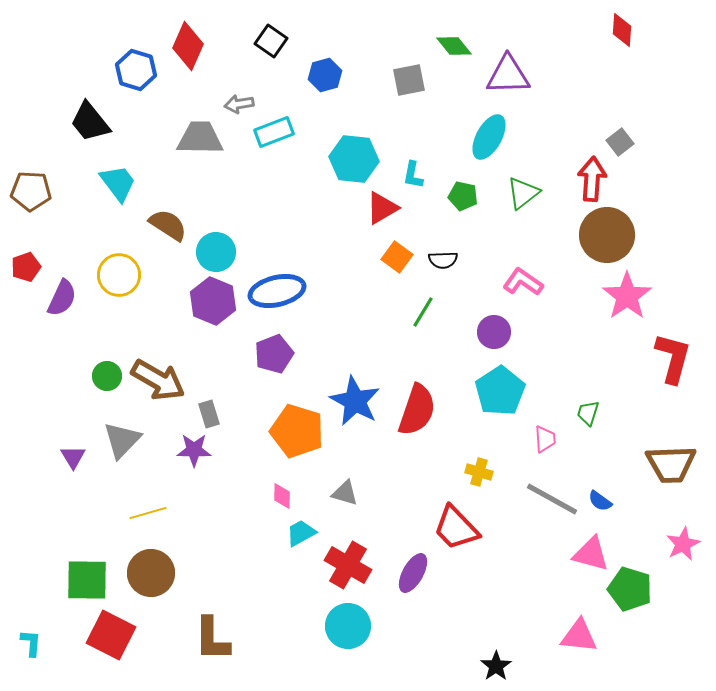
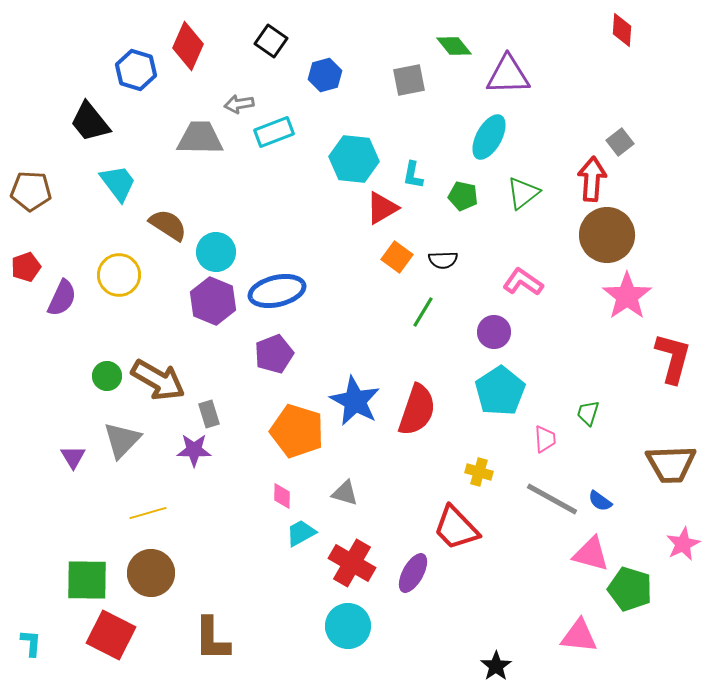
red cross at (348, 565): moved 4 px right, 2 px up
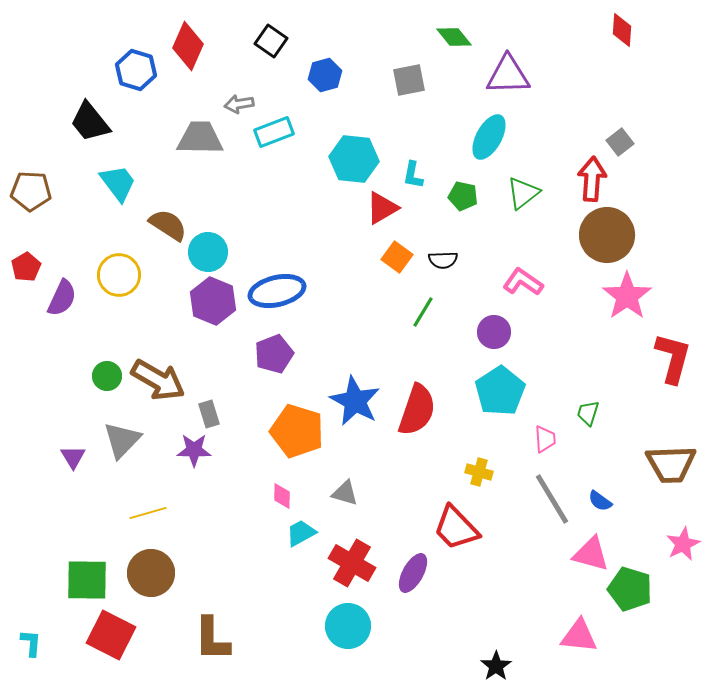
green diamond at (454, 46): moved 9 px up
cyan circle at (216, 252): moved 8 px left
red pentagon at (26, 267): rotated 12 degrees counterclockwise
gray line at (552, 499): rotated 30 degrees clockwise
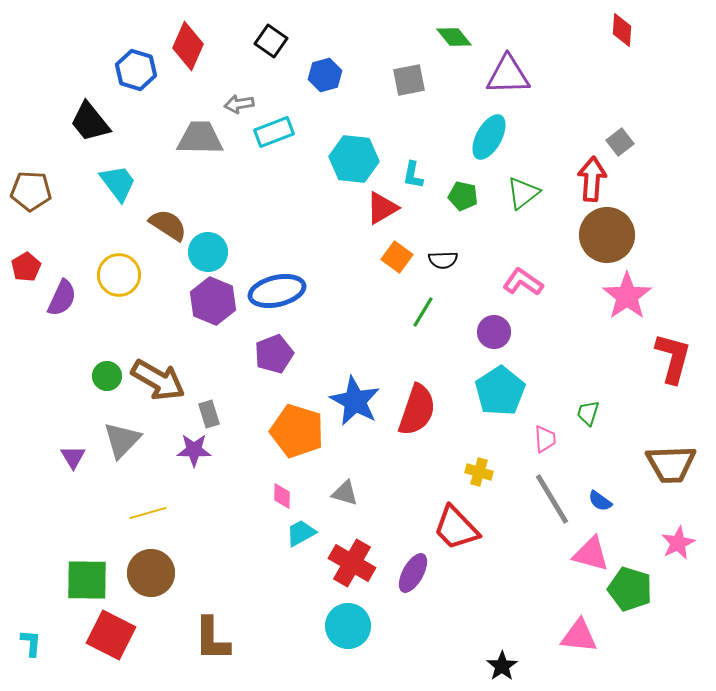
pink star at (683, 544): moved 5 px left, 1 px up
black star at (496, 666): moved 6 px right
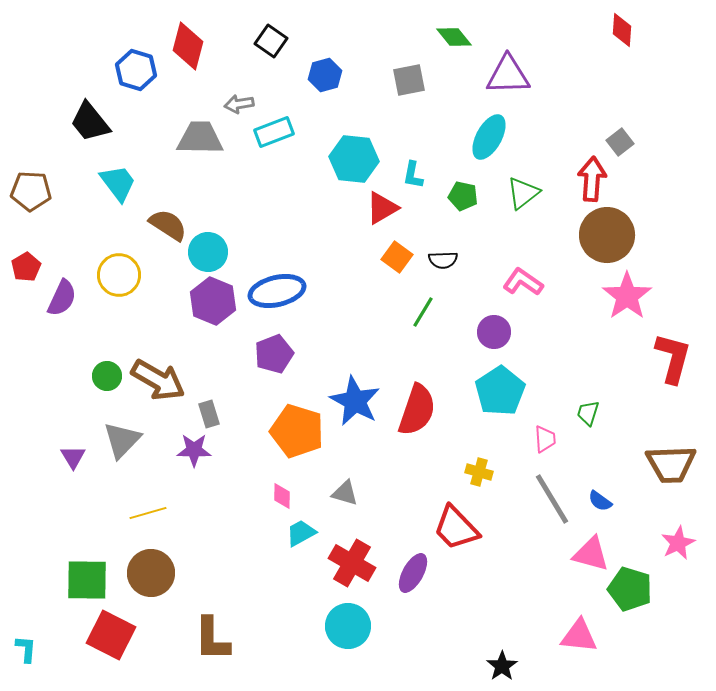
red diamond at (188, 46): rotated 9 degrees counterclockwise
cyan L-shape at (31, 643): moved 5 px left, 6 px down
